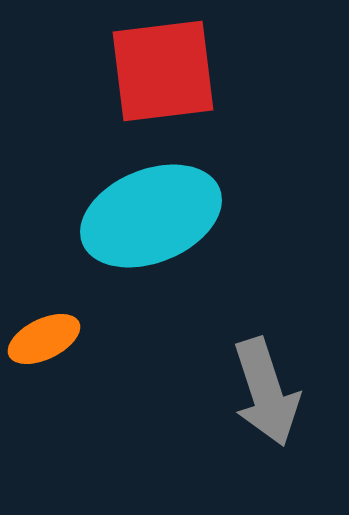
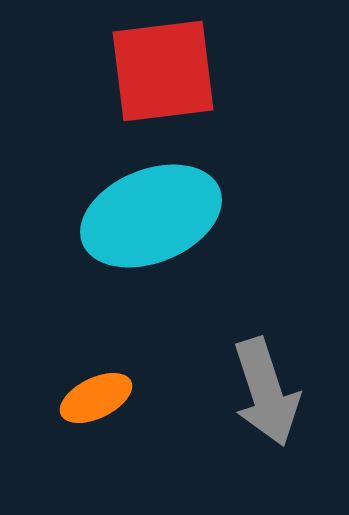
orange ellipse: moved 52 px right, 59 px down
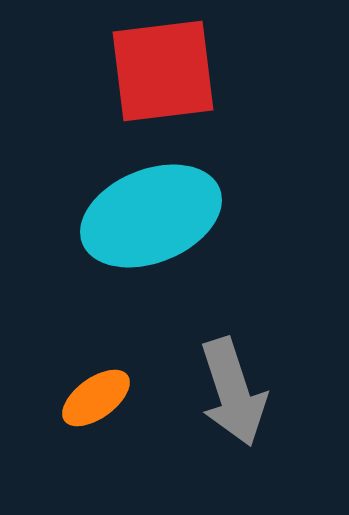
gray arrow: moved 33 px left
orange ellipse: rotated 10 degrees counterclockwise
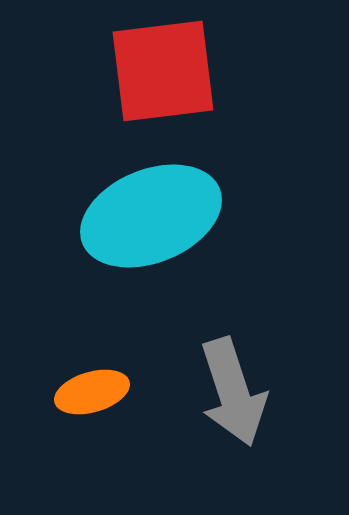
orange ellipse: moved 4 px left, 6 px up; rotated 20 degrees clockwise
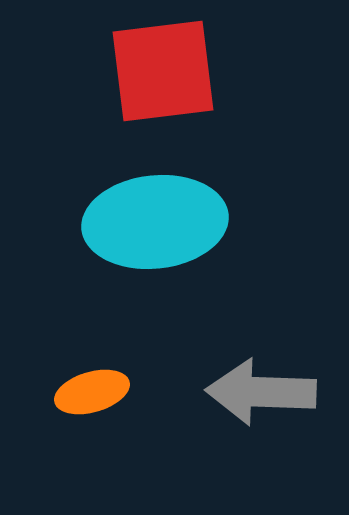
cyan ellipse: moved 4 px right, 6 px down; rotated 16 degrees clockwise
gray arrow: moved 28 px right; rotated 110 degrees clockwise
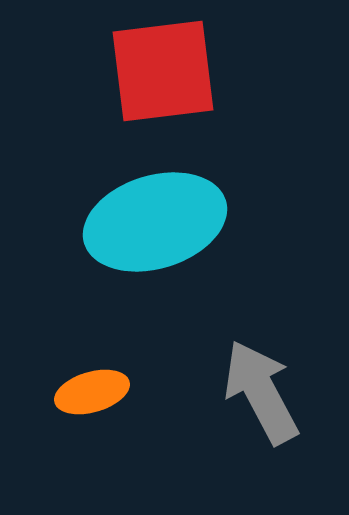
cyan ellipse: rotated 11 degrees counterclockwise
gray arrow: rotated 60 degrees clockwise
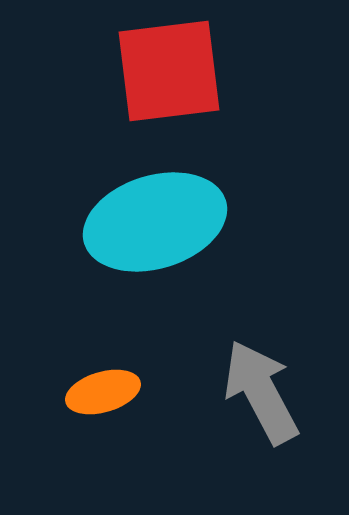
red square: moved 6 px right
orange ellipse: moved 11 px right
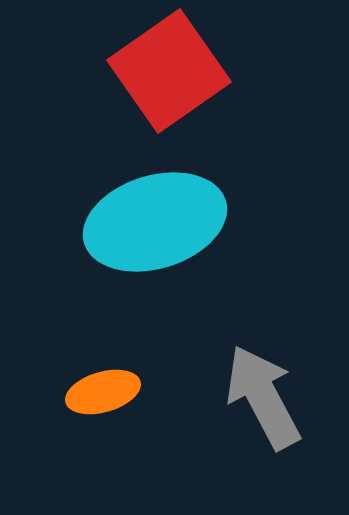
red square: rotated 28 degrees counterclockwise
gray arrow: moved 2 px right, 5 px down
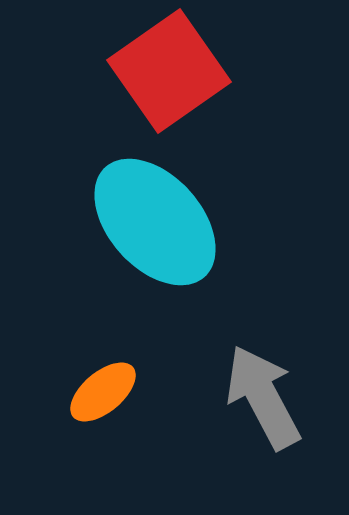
cyan ellipse: rotated 65 degrees clockwise
orange ellipse: rotated 24 degrees counterclockwise
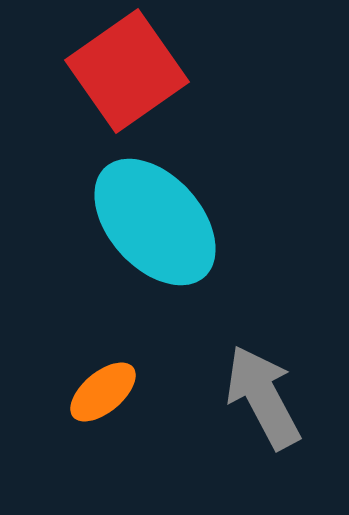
red square: moved 42 px left
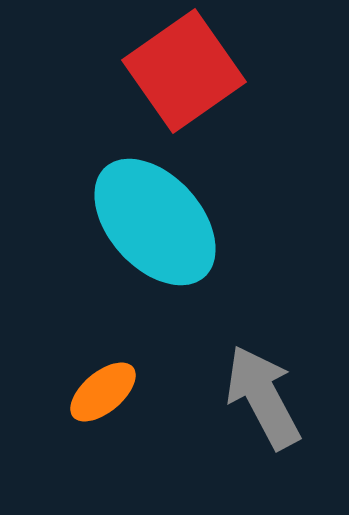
red square: moved 57 px right
